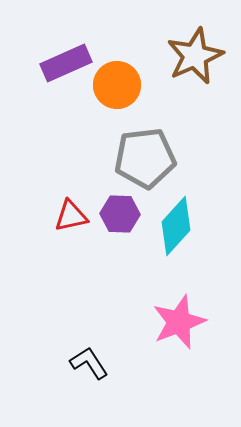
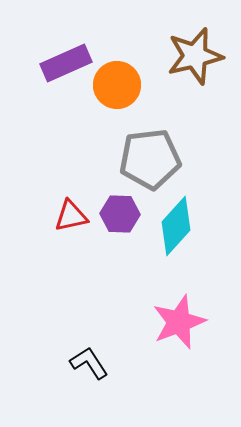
brown star: rotated 10 degrees clockwise
gray pentagon: moved 5 px right, 1 px down
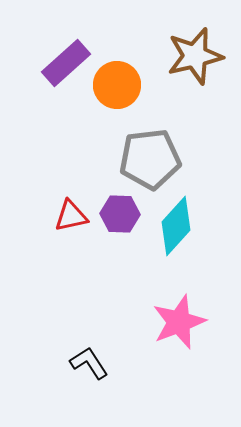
purple rectangle: rotated 18 degrees counterclockwise
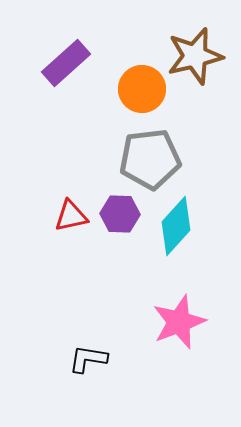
orange circle: moved 25 px right, 4 px down
black L-shape: moved 1 px left, 4 px up; rotated 48 degrees counterclockwise
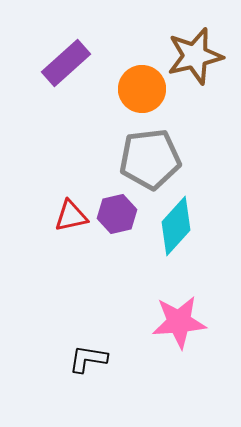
purple hexagon: moved 3 px left; rotated 15 degrees counterclockwise
pink star: rotated 16 degrees clockwise
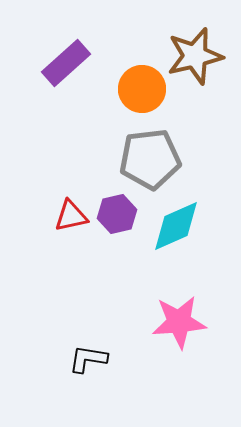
cyan diamond: rotated 24 degrees clockwise
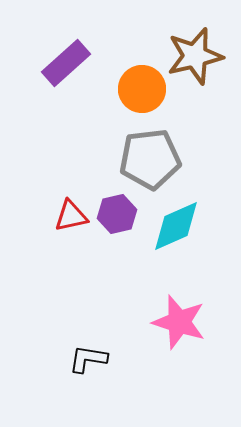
pink star: rotated 22 degrees clockwise
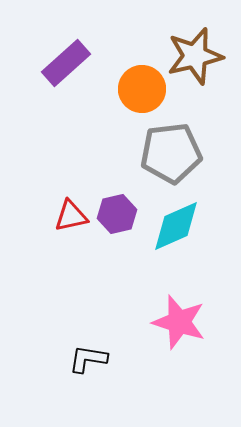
gray pentagon: moved 21 px right, 6 px up
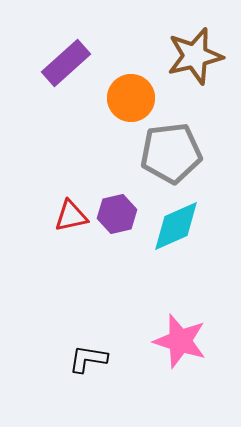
orange circle: moved 11 px left, 9 px down
pink star: moved 1 px right, 19 px down
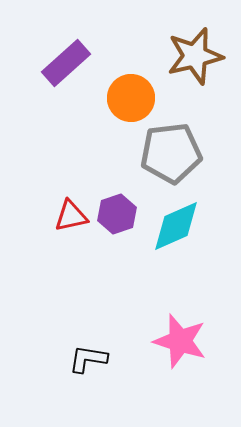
purple hexagon: rotated 6 degrees counterclockwise
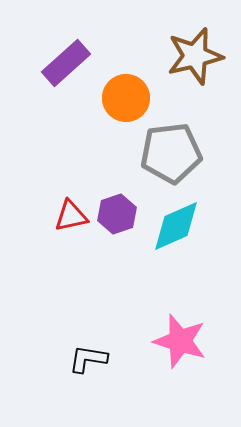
orange circle: moved 5 px left
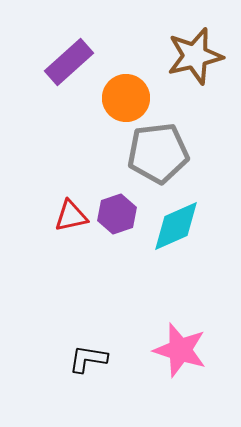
purple rectangle: moved 3 px right, 1 px up
gray pentagon: moved 13 px left
pink star: moved 9 px down
